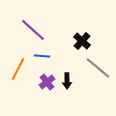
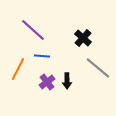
black cross: moved 1 px right, 3 px up
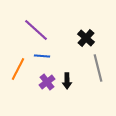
purple line: moved 3 px right
black cross: moved 3 px right
gray line: rotated 36 degrees clockwise
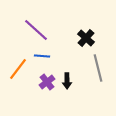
orange line: rotated 10 degrees clockwise
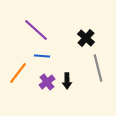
orange line: moved 4 px down
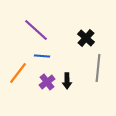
gray line: rotated 20 degrees clockwise
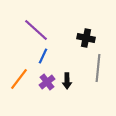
black cross: rotated 30 degrees counterclockwise
blue line: moved 1 px right; rotated 70 degrees counterclockwise
orange line: moved 1 px right, 6 px down
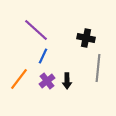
purple cross: moved 1 px up
